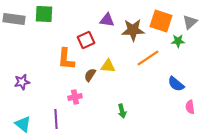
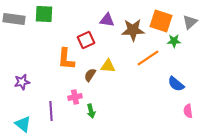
green star: moved 4 px left
pink semicircle: moved 2 px left, 4 px down
green arrow: moved 31 px left
purple line: moved 5 px left, 8 px up
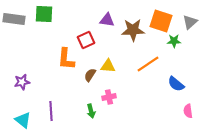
orange line: moved 6 px down
pink cross: moved 34 px right
cyan triangle: moved 4 px up
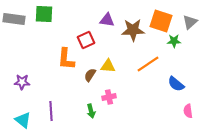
purple star: rotated 14 degrees clockwise
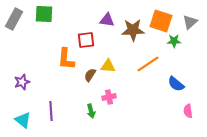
gray rectangle: rotated 70 degrees counterclockwise
red square: rotated 18 degrees clockwise
purple star: rotated 21 degrees counterclockwise
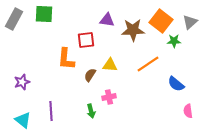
orange square: rotated 20 degrees clockwise
yellow triangle: moved 2 px right, 1 px up
